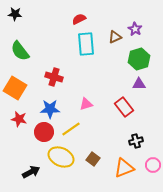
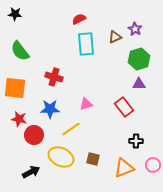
orange square: rotated 25 degrees counterclockwise
red circle: moved 10 px left, 3 px down
black cross: rotated 16 degrees clockwise
brown square: rotated 24 degrees counterclockwise
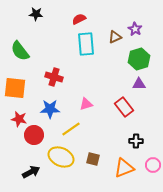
black star: moved 21 px right
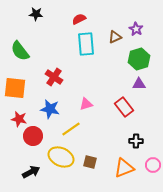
purple star: moved 1 px right
red cross: rotated 18 degrees clockwise
blue star: rotated 12 degrees clockwise
red circle: moved 1 px left, 1 px down
brown square: moved 3 px left, 3 px down
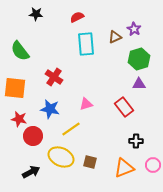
red semicircle: moved 2 px left, 2 px up
purple star: moved 2 px left
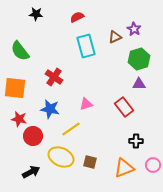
cyan rectangle: moved 2 px down; rotated 10 degrees counterclockwise
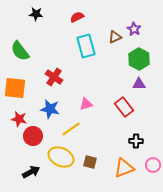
green hexagon: rotated 15 degrees counterclockwise
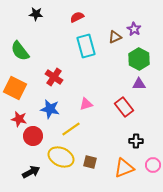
orange square: rotated 20 degrees clockwise
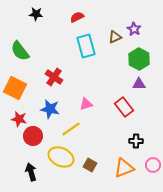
brown square: moved 3 px down; rotated 16 degrees clockwise
black arrow: rotated 78 degrees counterclockwise
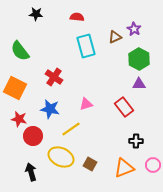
red semicircle: rotated 32 degrees clockwise
brown square: moved 1 px up
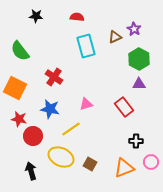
black star: moved 2 px down
pink circle: moved 2 px left, 3 px up
black arrow: moved 1 px up
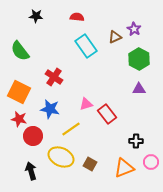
cyan rectangle: rotated 20 degrees counterclockwise
purple triangle: moved 5 px down
orange square: moved 4 px right, 4 px down
red rectangle: moved 17 px left, 7 px down
